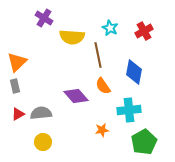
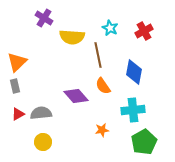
cyan cross: moved 4 px right
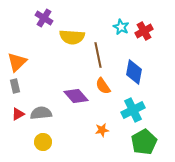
cyan star: moved 11 px right, 1 px up
cyan cross: rotated 20 degrees counterclockwise
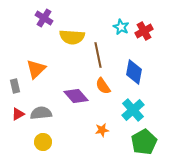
orange triangle: moved 19 px right, 7 px down
cyan cross: rotated 15 degrees counterclockwise
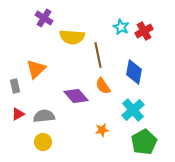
gray semicircle: moved 3 px right, 3 px down
